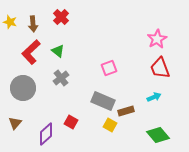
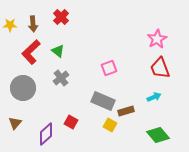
yellow star: moved 3 px down; rotated 16 degrees counterclockwise
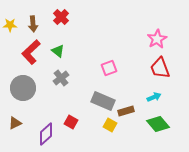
brown triangle: rotated 24 degrees clockwise
green diamond: moved 11 px up
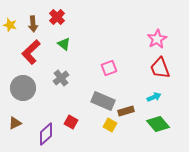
red cross: moved 4 px left
yellow star: rotated 16 degrees clockwise
green triangle: moved 6 px right, 7 px up
